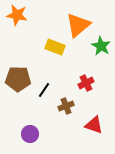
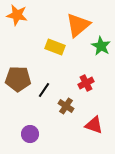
brown cross: rotated 35 degrees counterclockwise
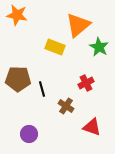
green star: moved 2 px left, 1 px down
black line: moved 2 px left, 1 px up; rotated 49 degrees counterclockwise
red triangle: moved 2 px left, 2 px down
purple circle: moved 1 px left
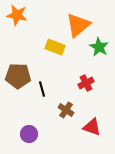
brown pentagon: moved 3 px up
brown cross: moved 4 px down
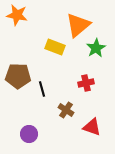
green star: moved 3 px left, 1 px down; rotated 12 degrees clockwise
red cross: rotated 14 degrees clockwise
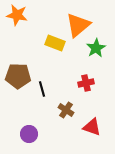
yellow rectangle: moved 4 px up
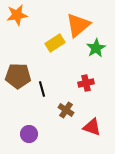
orange star: rotated 20 degrees counterclockwise
yellow rectangle: rotated 54 degrees counterclockwise
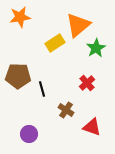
orange star: moved 3 px right, 2 px down
red cross: moved 1 px right; rotated 28 degrees counterclockwise
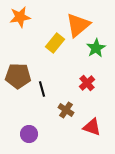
yellow rectangle: rotated 18 degrees counterclockwise
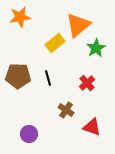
yellow rectangle: rotated 12 degrees clockwise
black line: moved 6 px right, 11 px up
